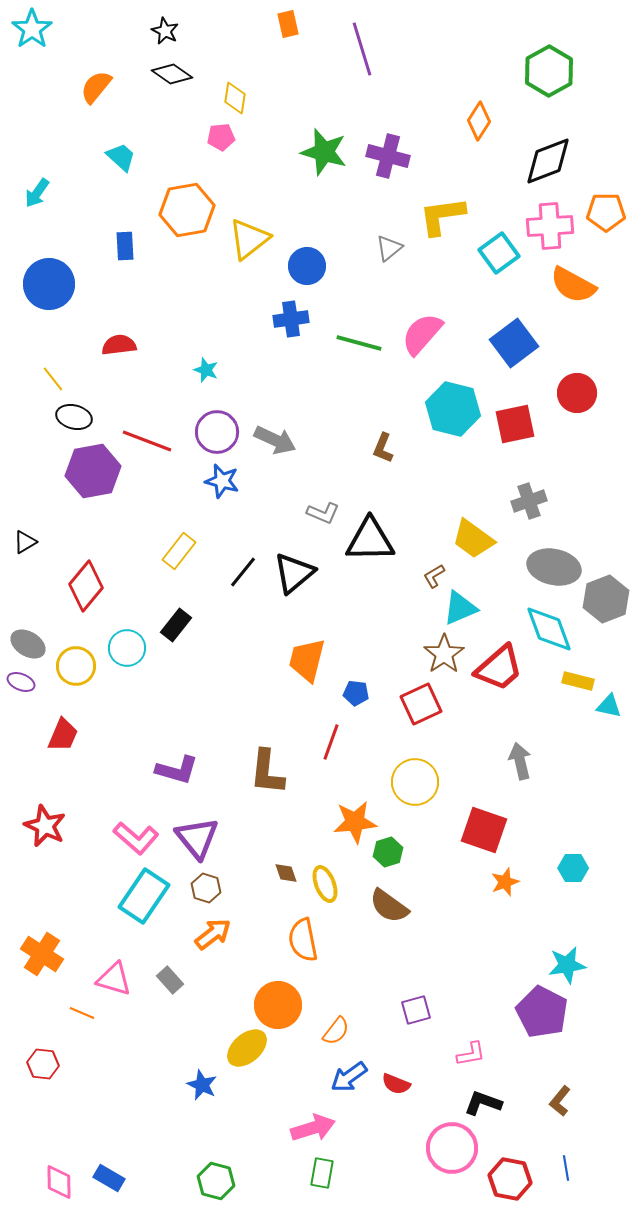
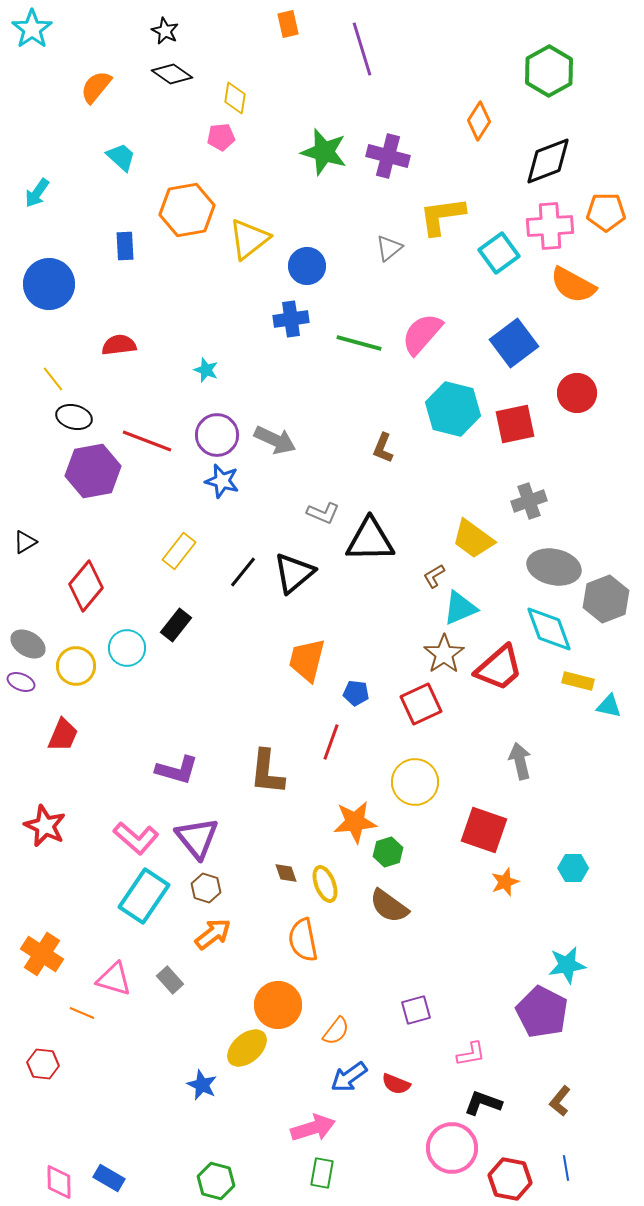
purple circle at (217, 432): moved 3 px down
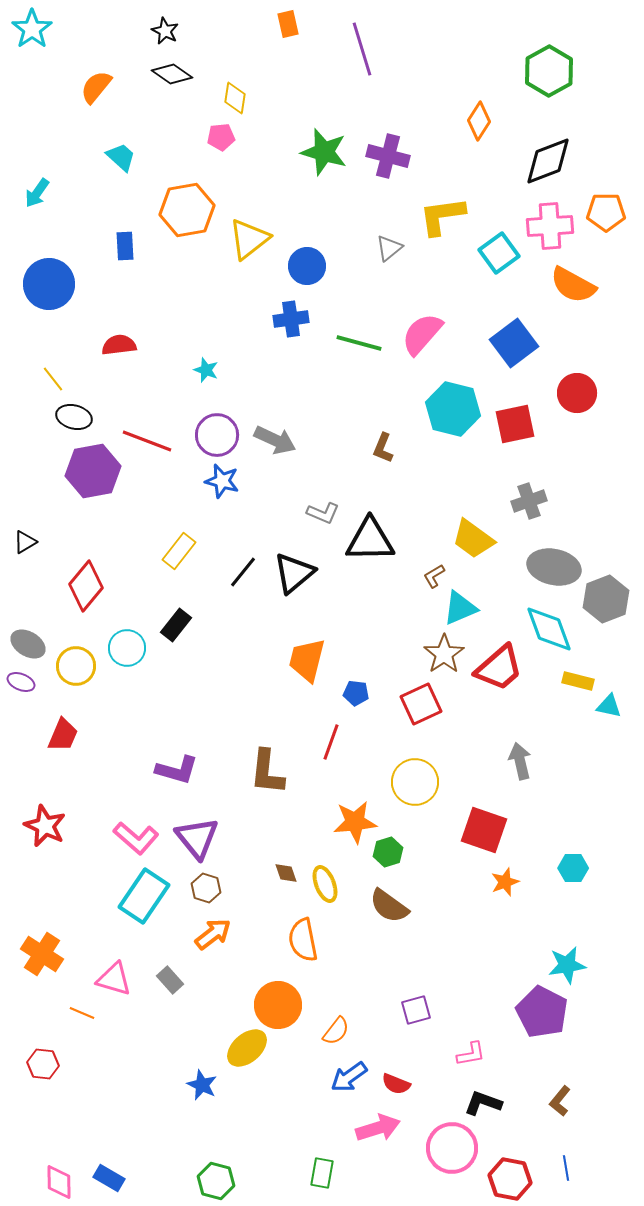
pink arrow at (313, 1128): moved 65 px right
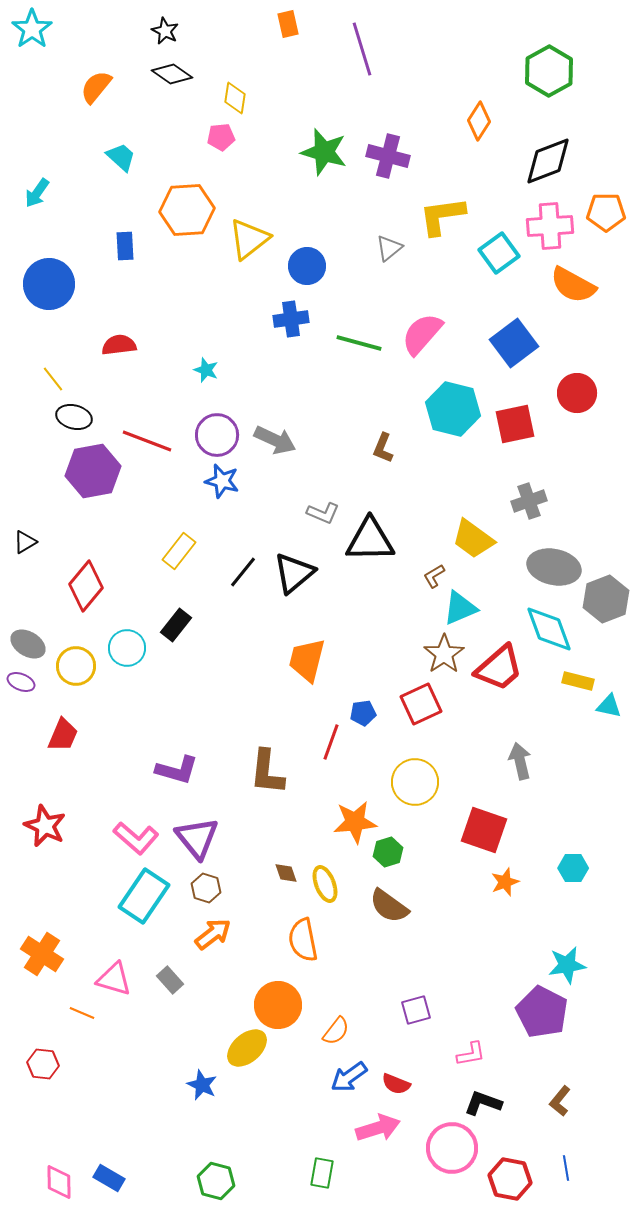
orange hexagon at (187, 210): rotated 6 degrees clockwise
blue pentagon at (356, 693): moved 7 px right, 20 px down; rotated 15 degrees counterclockwise
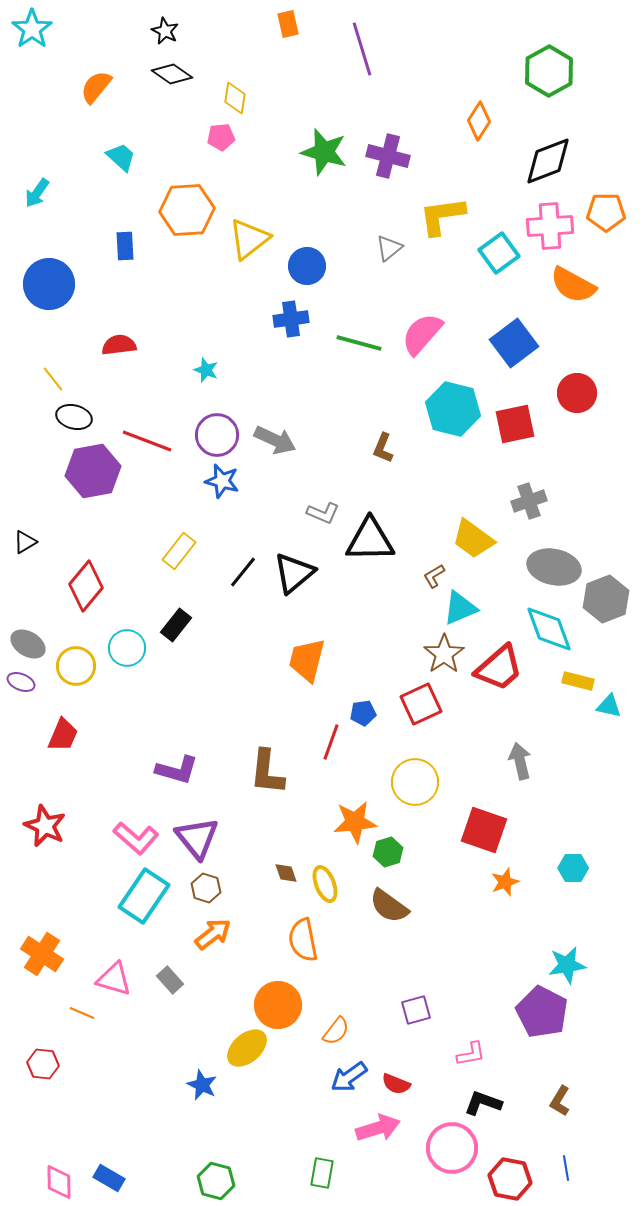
brown L-shape at (560, 1101): rotated 8 degrees counterclockwise
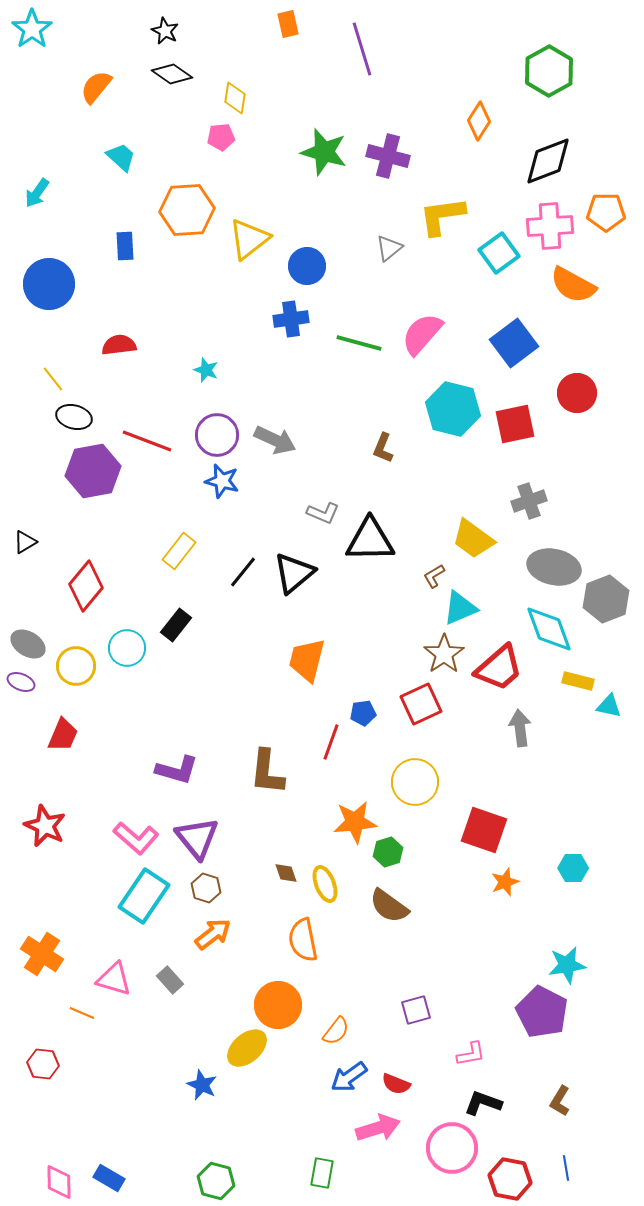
gray arrow at (520, 761): moved 33 px up; rotated 6 degrees clockwise
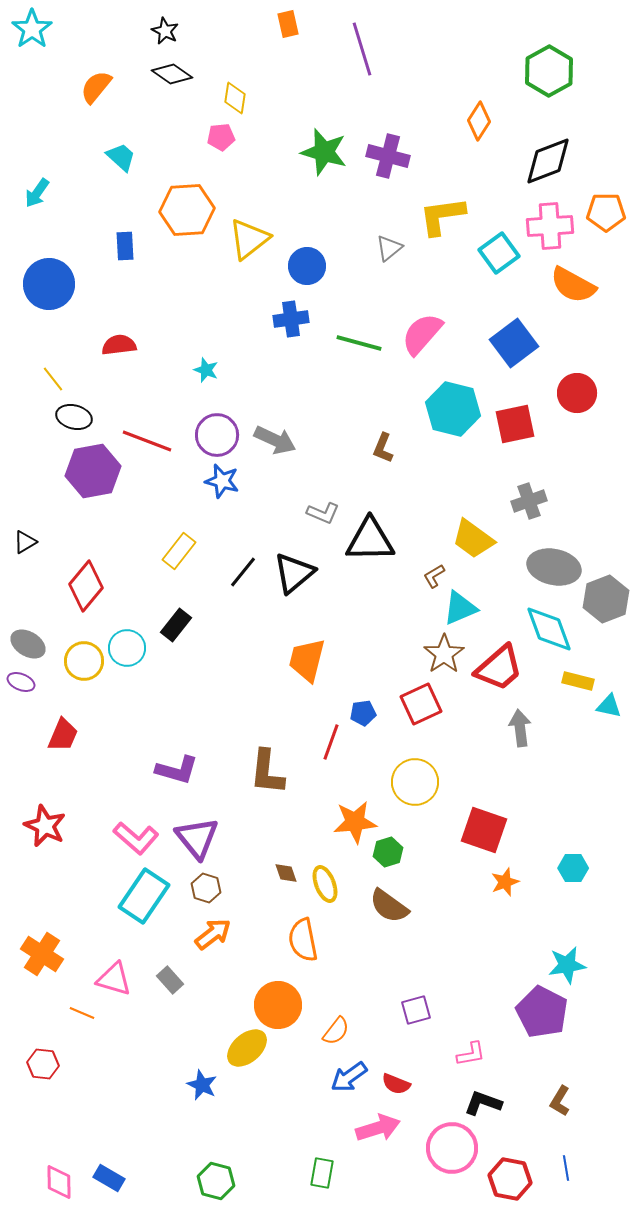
yellow circle at (76, 666): moved 8 px right, 5 px up
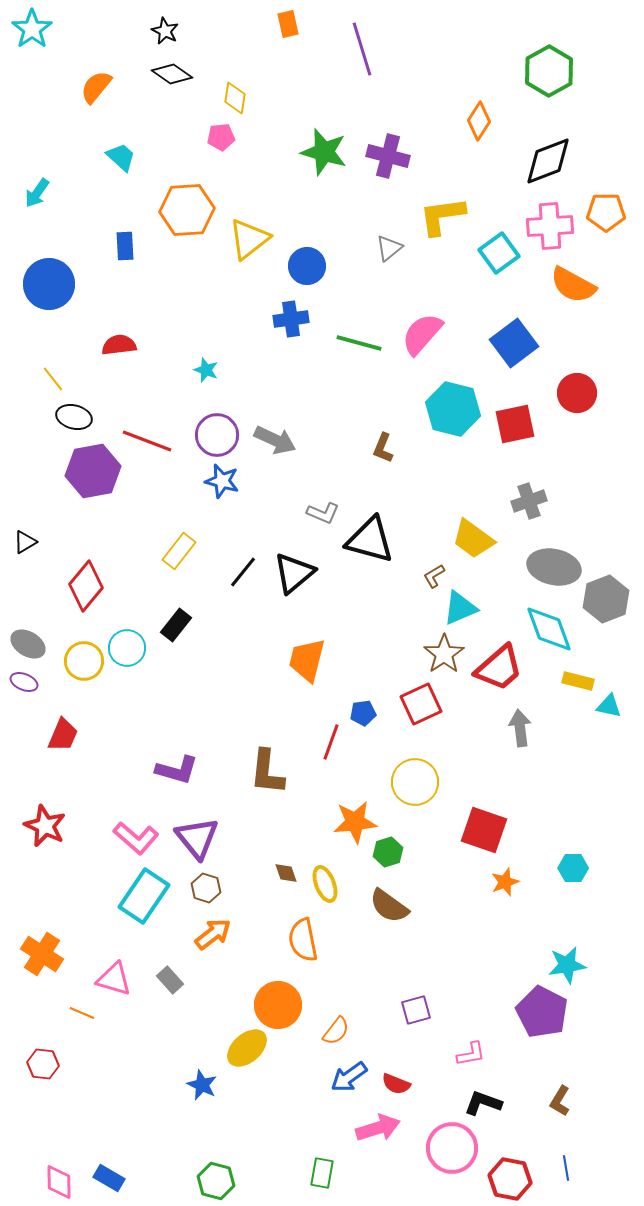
black triangle at (370, 540): rotated 16 degrees clockwise
purple ellipse at (21, 682): moved 3 px right
